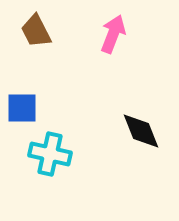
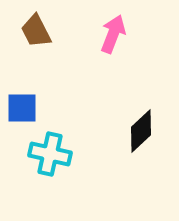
black diamond: rotated 69 degrees clockwise
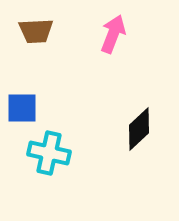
brown trapezoid: rotated 66 degrees counterclockwise
black diamond: moved 2 px left, 2 px up
cyan cross: moved 1 px left, 1 px up
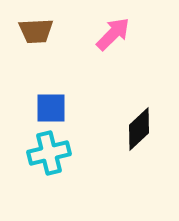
pink arrow: rotated 24 degrees clockwise
blue square: moved 29 px right
cyan cross: rotated 27 degrees counterclockwise
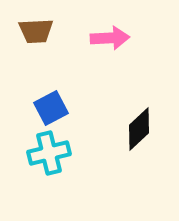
pink arrow: moved 3 px left, 4 px down; rotated 42 degrees clockwise
blue square: rotated 28 degrees counterclockwise
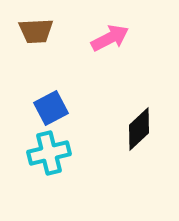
pink arrow: rotated 24 degrees counterclockwise
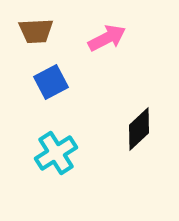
pink arrow: moved 3 px left
blue square: moved 26 px up
cyan cross: moved 7 px right; rotated 18 degrees counterclockwise
